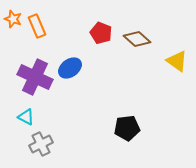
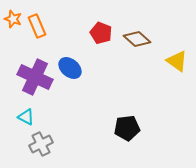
blue ellipse: rotated 75 degrees clockwise
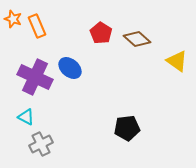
red pentagon: rotated 10 degrees clockwise
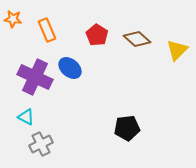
orange star: rotated 12 degrees counterclockwise
orange rectangle: moved 10 px right, 4 px down
red pentagon: moved 4 px left, 2 px down
yellow triangle: moved 11 px up; rotated 40 degrees clockwise
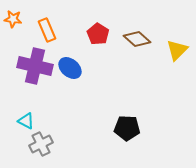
red pentagon: moved 1 px right, 1 px up
purple cross: moved 11 px up; rotated 12 degrees counterclockwise
cyan triangle: moved 4 px down
black pentagon: rotated 10 degrees clockwise
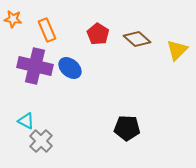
gray cross: moved 3 px up; rotated 20 degrees counterclockwise
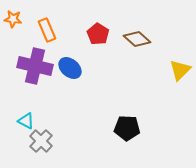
yellow triangle: moved 3 px right, 20 px down
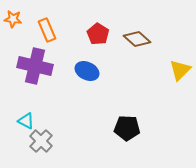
blue ellipse: moved 17 px right, 3 px down; rotated 15 degrees counterclockwise
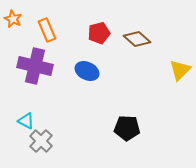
orange star: rotated 18 degrees clockwise
red pentagon: moved 1 px right, 1 px up; rotated 25 degrees clockwise
